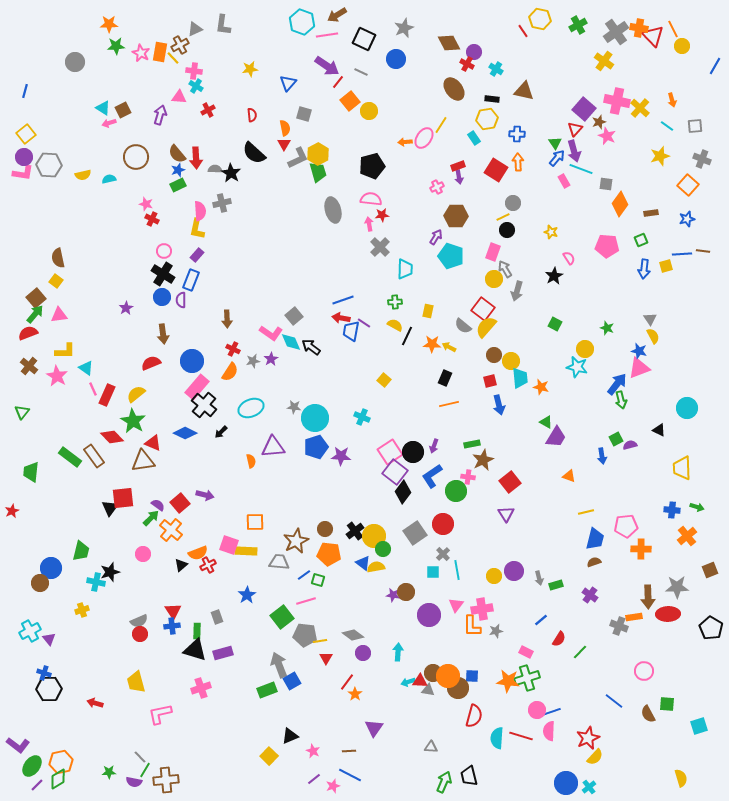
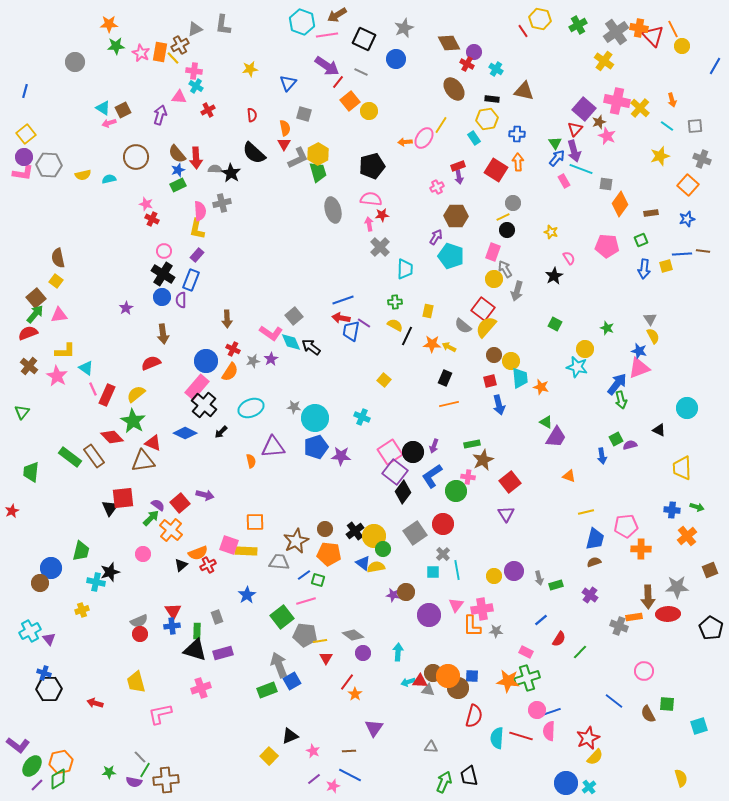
blue circle at (192, 361): moved 14 px right
gray star at (496, 631): rotated 16 degrees clockwise
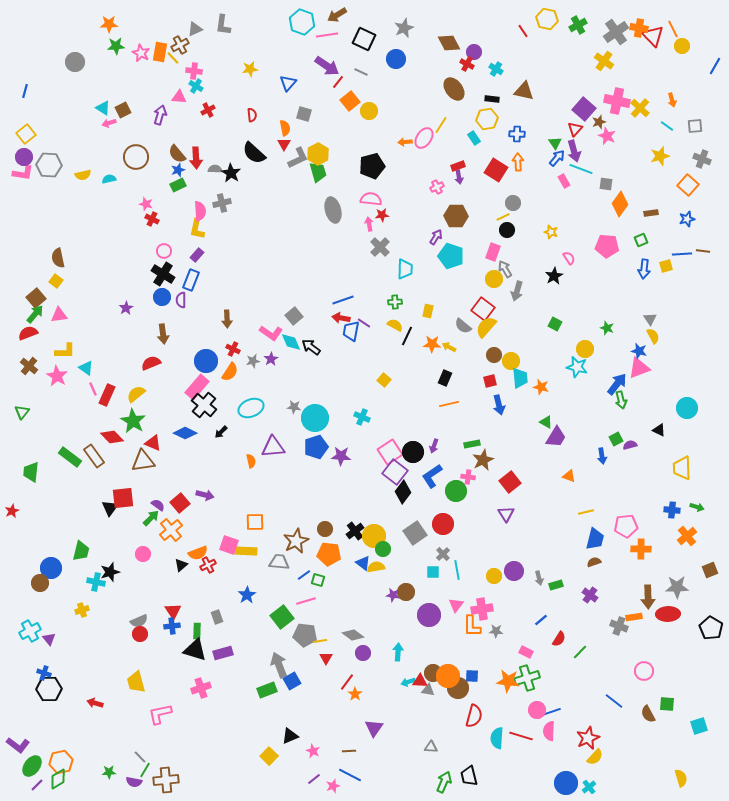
yellow hexagon at (540, 19): moved 7 px right
orange cross at (171, 530): rotated 10 degrees clockwise
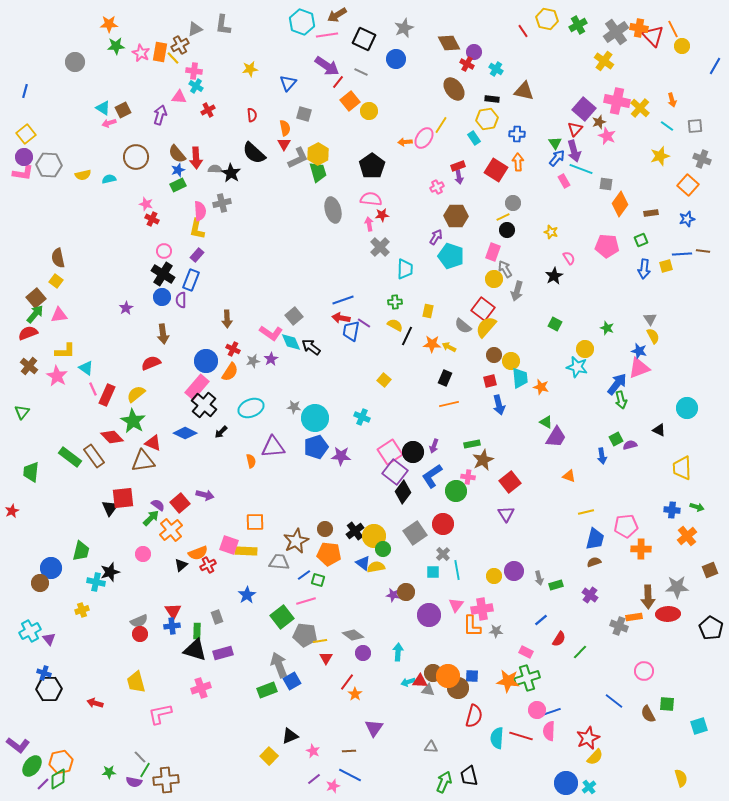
black pentagon at (372, 166): rotated 20 degrees counterclockwise
purple line at (37, 785): moved 6 px right, 1 px up
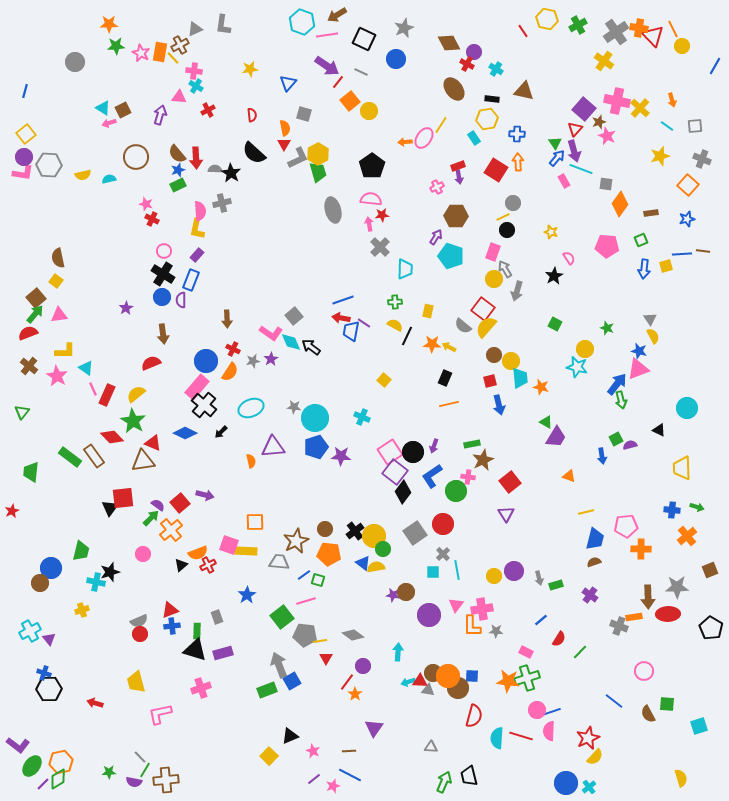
pink triangle at (639, 368): moved 1 px left, 1 px down
red triangle at (173, 611): moved 3 px left, 1 px up; rotated 42 degrees clockwise
purple circle at (363, 653): moved 13 px down
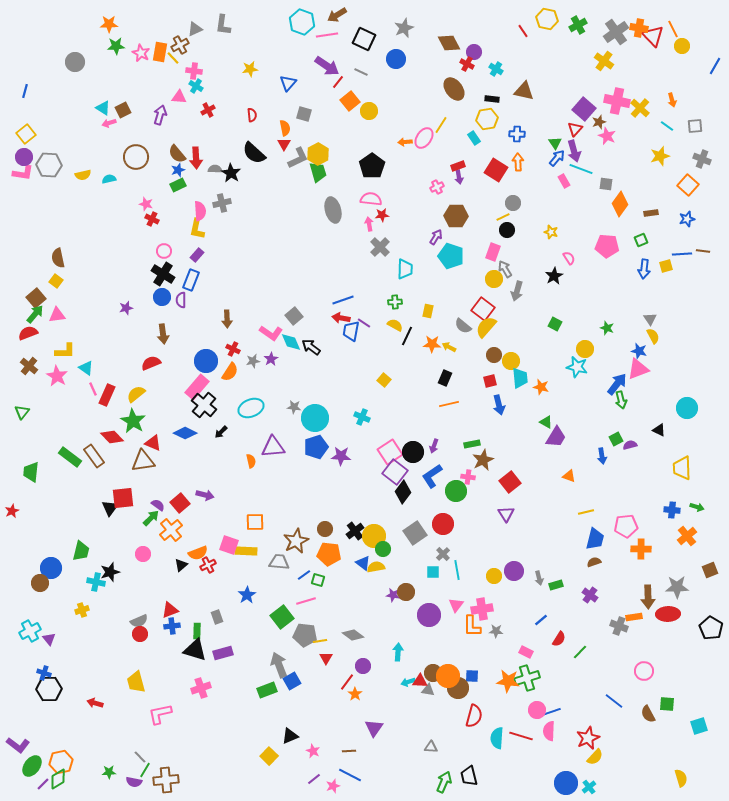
purple star at (126, 308): rotated 16 degrees clockwise
pink triangle at (59, 315): moved 2 px left
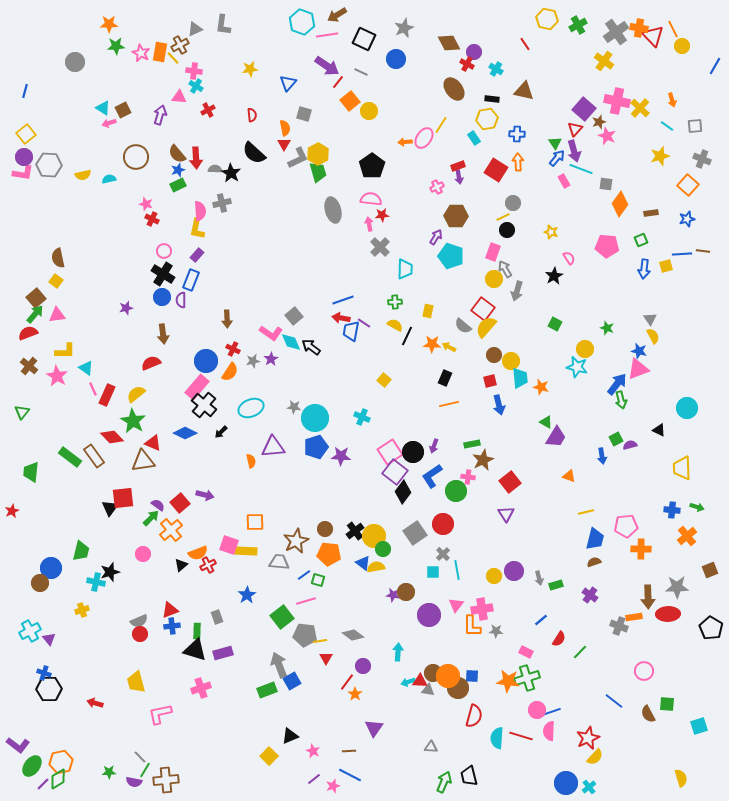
red line at (523, 31): moved 2 px right, 13 px down
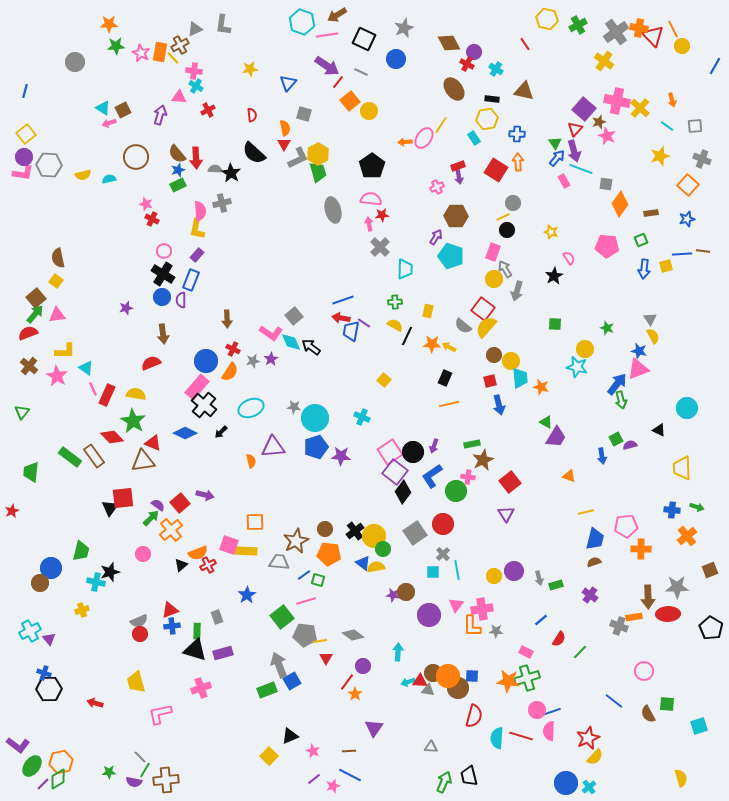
green square at (555, 324): rotated 24 degrees counterclockwise
yellow semicircle at (136, 394): rotated 48 degrees clockwise
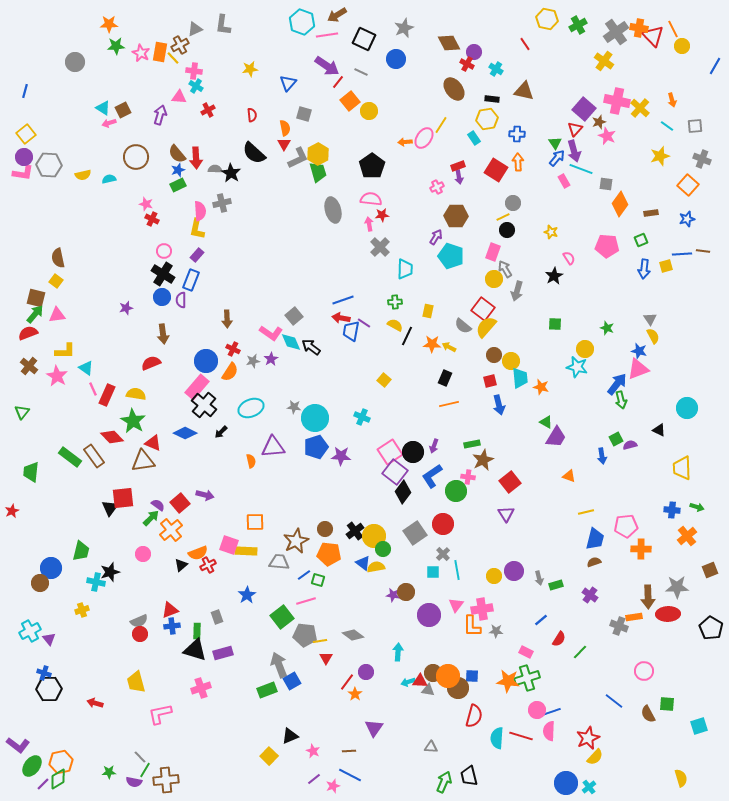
brown square at (36, 298): rotated 36 degrees counterclockwise
purple circle at (363, 666): moved 3 px right, 6 px down
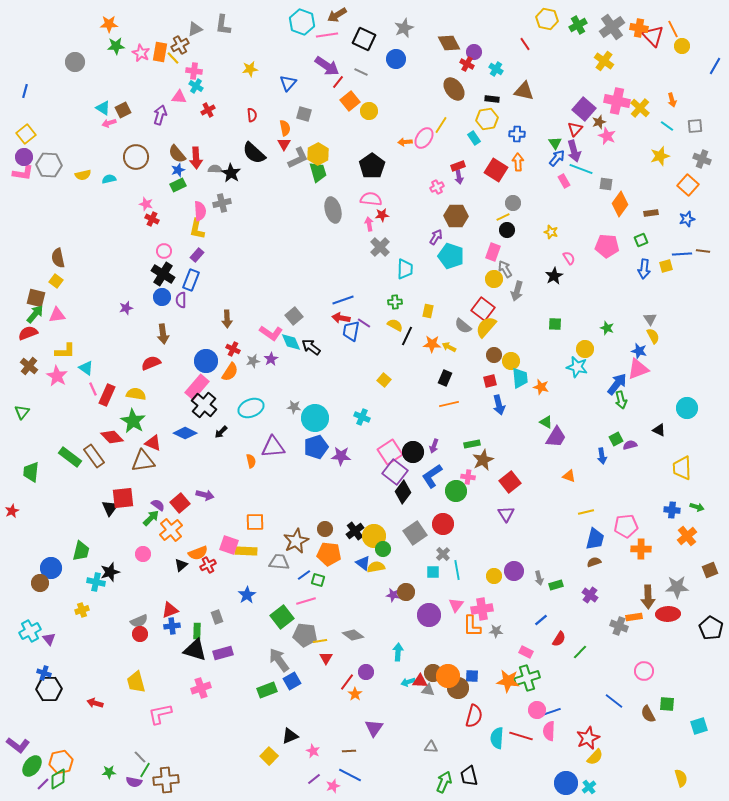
gray cross at (616, 32): moved 4 px left, 5 px up
gray arrow at (279, 665): moved 5 px up; rotated 15 degrees counterclockwise
